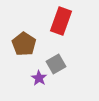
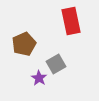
red rectangle: moved 10 px right; rotated 32 degrees counterclockwise
brown pentagon: rotated 15 degrees clockwise
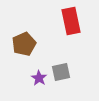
gray square: moved 5 px right, 8 px down; rotated 18 degrees clockwise
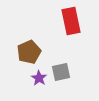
brown pentagon: moved 5 px right, 8 px down
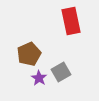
brown pentagon: moved 2 px down
gray square: rotated 18 degrees counterclockwise
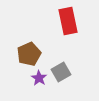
red rectangle: moved 3 px left
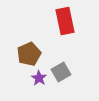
red rectangle: moved 3 px left
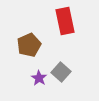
brown pentagon: moved 9 px up
gray square: rotated 18 degrees counterclockwise
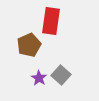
red rectangle: moved 14 px left; rotated 20 degrees clockwise
gray square: moved 3 px down
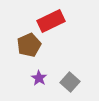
red rectangle: rotated 56 degrees clockwise
gray square: moved 9 px right, 7 px down
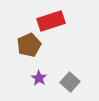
red rectangle: rotated 8 degrees clockwise
